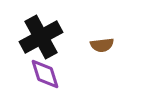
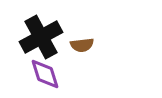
brown semicircle: moved 20 px left
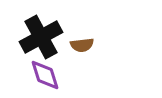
purple diamond: moved 1 px down
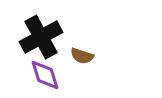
brown semicircle: moved 11 px down; rotated 25 degrees clockwise
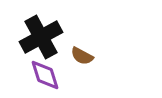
brown semicircle: rotated 10 degrees clockwise
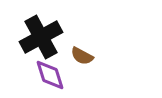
purple diamond: moved 5 px right
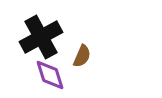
brown semicircle: rotated 95 degrees counterclockwise
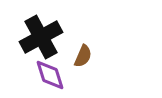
brown semicircle: moved 1 px right
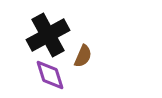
black cross: moved 7 px right, 2 px up
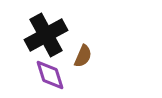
black cross: moved 2 px left
